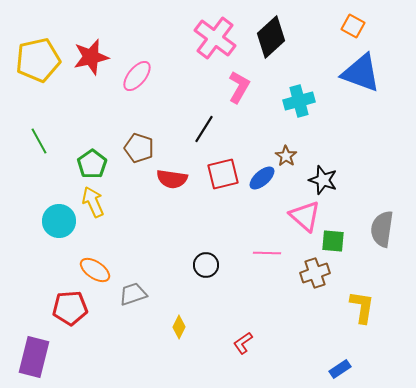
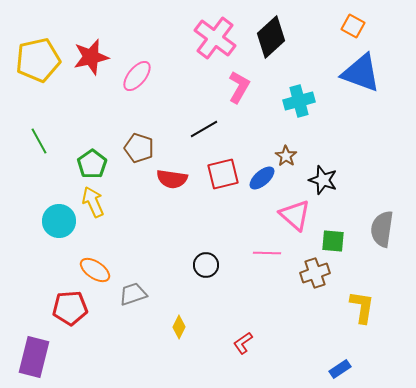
black line: rotated 28 degrees clockwise
pink triangle: moved 10 px left, 1 px up
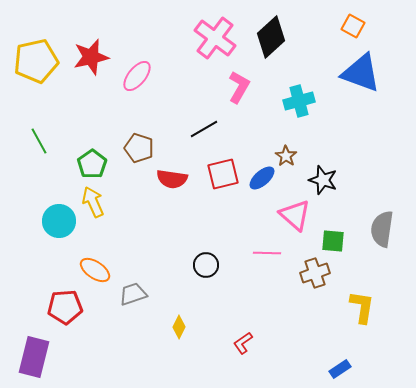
yellow pentagon: moved 2 px left, 1 px down
red pentagon: moved 5 px left, 1 px up
